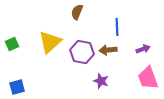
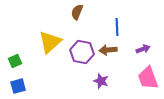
green square: moved 3 px right, 17 px down
blue square: moved 1 px right, 1 px up
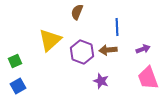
yellow triangle: moved 2 px up
purple hexagon: rotated 10 degrees clockwise
blue square: rotated 14 degrees counterclockwise
